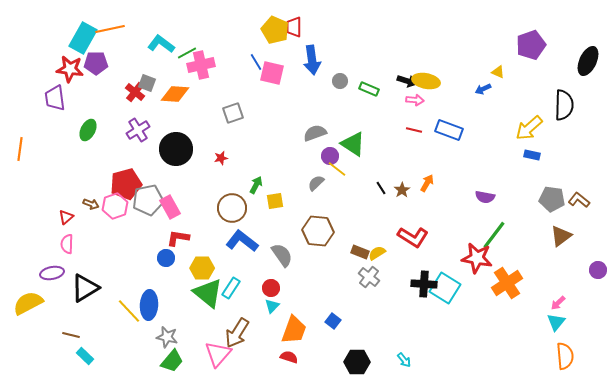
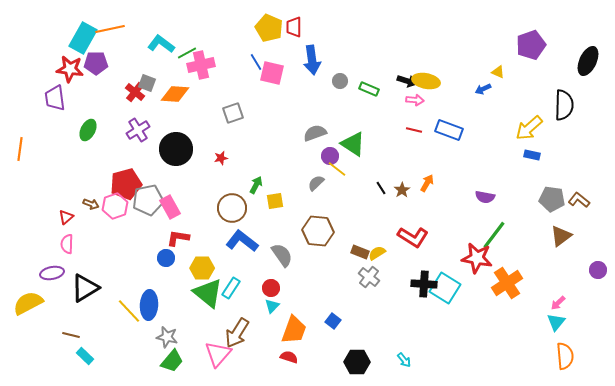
yellow pentagon at (275, 30): moved 6 px left, 2 px up
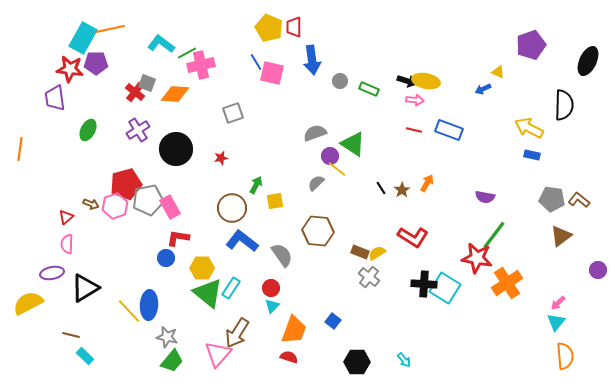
yellow arrow at (529, 128): rotated 68 degrees clockwise
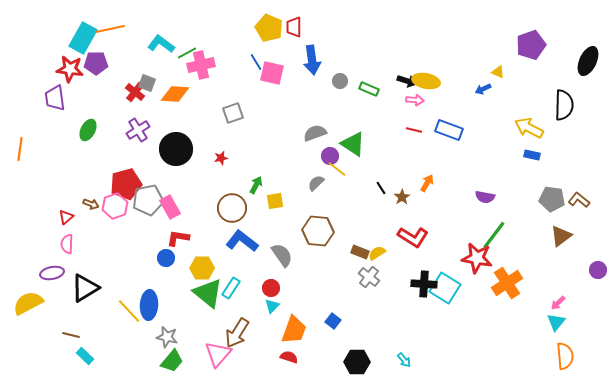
brown star at (402, 190): moved 7 px down
